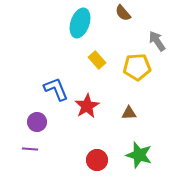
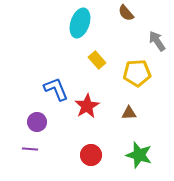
brown semicircle: moved 3 px right
yellow pentagon: moved 6 px down
red circle: moved 6 px left, 5 px up
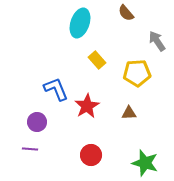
green star: moved 6 px right, 8 px down
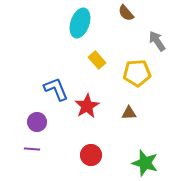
purple line: moved 2 px right
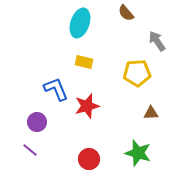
yellow rectangle: moved 13 px left, 2 px down; rotated 36 degrees counterclockwise
red star: rotated 15 degrees clockwise
brown triangle: moved 22 px right
purple line: moved 2 px left, 1 px down; rotated 35 degrees clockwise
red circle: moved 2 px left, 4 px down
green star: moved 7 px left, 10 px up
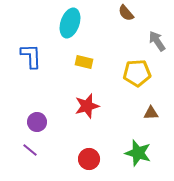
cyan ellipse: moved 10 px left
blue L-shape: moved 25 px left, 33 px up; rotated 20 degrees clockwise
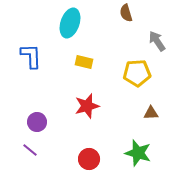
brown semicircle: rotated 24 degrees clockwise
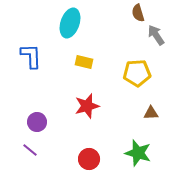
brown semicircle: moved 12 px right
gray arrow: moved 1 px left, 6 px up
